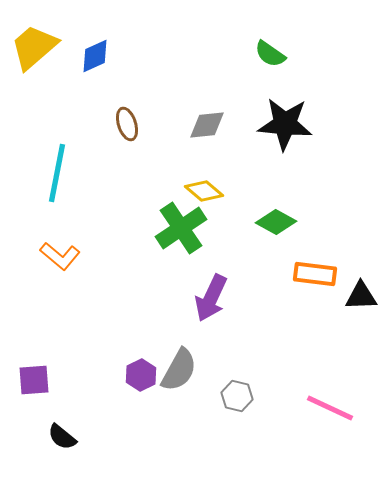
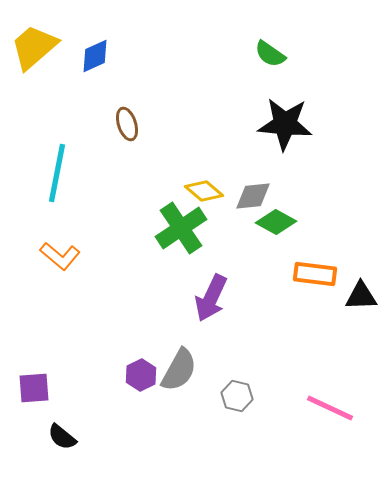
gray diamond: moved 46 px right, 71 px down
purple square: moved 8 px down
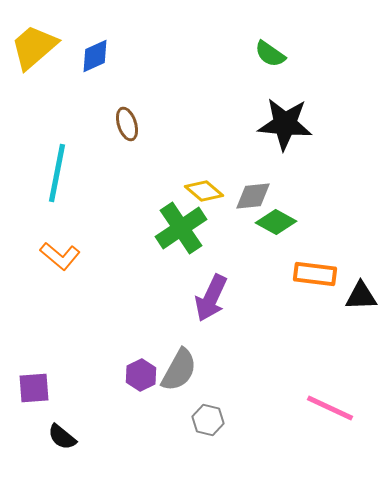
gray hexagon: moved 29 px left, 24 px down
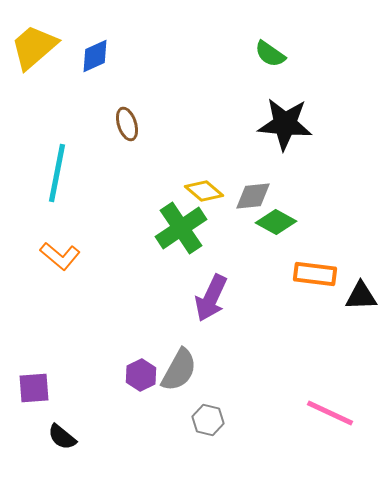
pink line: moved 5 px down
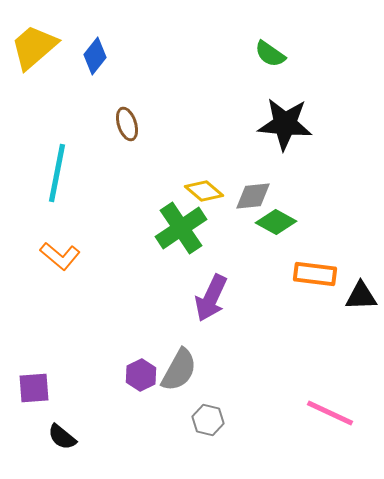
blue diamond: rotated 27 degrees counterclockwise
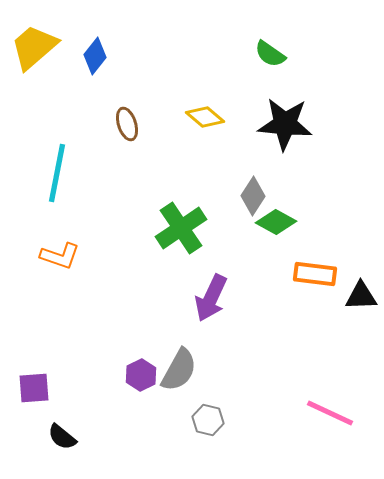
yellow diamond: moved 1 px right, 74 px up
gray diamond: rotated 51 degrees counterclockwise
orange L-shape: rotated 21 degrees counterclockwise
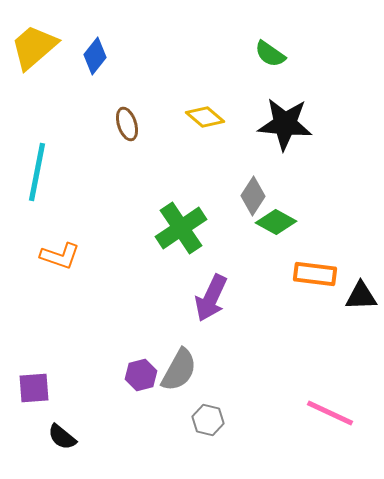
cyan line: moved 20 px left, 1 px up
purple hexagon: rotated 12 degrees clockwise
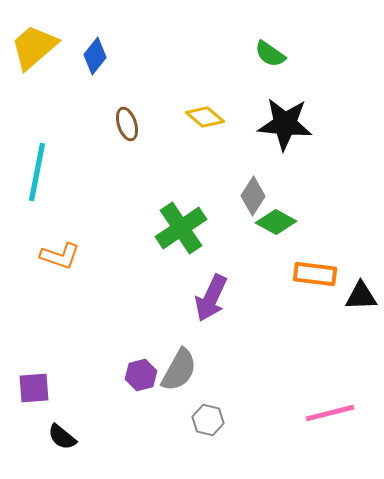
pink line: rotated 39 degrees counterclockwise
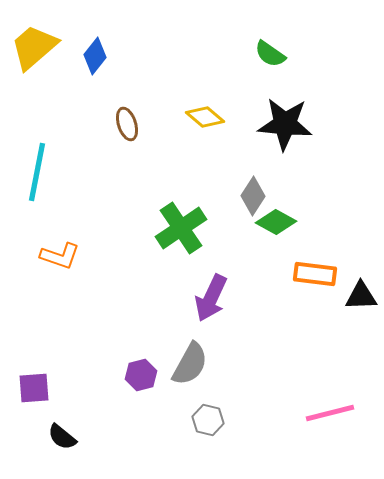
gray semicircle: moved 11 px right, 6 px up
